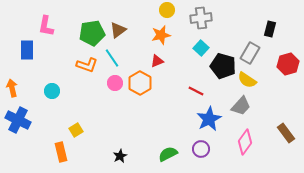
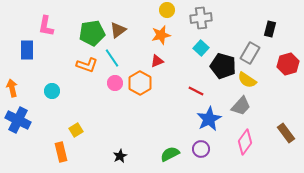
green semicircle: moved 2 px right
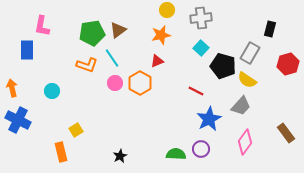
pink L-shape: moved 4 px left
green semicircle: moved 6 px right; rotated 30 degrees clockwise
